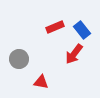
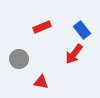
red rectangle: moved 13 px left
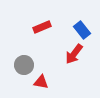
gray circle: moved 5 px right, 6 px down
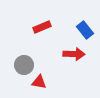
blue rectangle: moved 3 px right
red arrow: rotated 125 degrees counterclockwise
red triangle: moved 2 px left
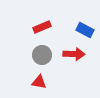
blue rectangle: rotated 24 degrees counterclockwise
gray circle: moved 18 px right, 10 px up
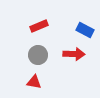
red rectangle: moved 3 px left, 1 px up
gray circle: moved 4 px left
red triangle: moved 5 px left
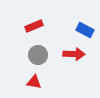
red rectangle: moved 5 px left
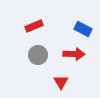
blue rectangle: moved 2 px left, 1 px up
red triangle: moved 27 px right; rotated 49 degrees clockwise
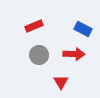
gray circle: moved 1 px right
